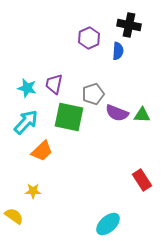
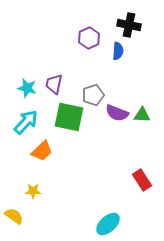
gray pentagon: moved 1 px down
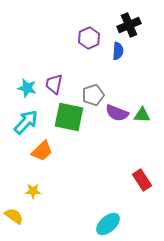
black cross: rotated 35 degrees counterclockwise
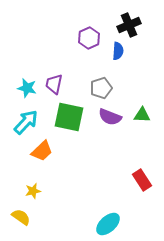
gray pentagon: moved 8 px right, 7 px up
purple semicircle: moved 7 px left, 4 px down
yellow star: rotated 14 degrees counterclockwise
yellow semicircle: moved 7 px right, 1 px down
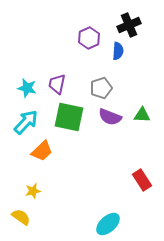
purple trapezoid: moved 3 px right
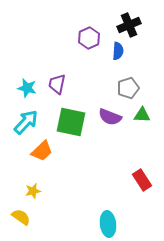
gray pentagon: moved 27 px right
green square: moved 2 px right, 5 px down
cyan ellipse: rotated 55 degrees counterclockwise
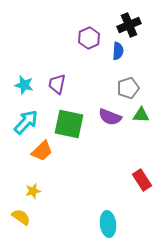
cyan star: moved 3 px left, 3 px up
green triangle: moved 1 px left
green square: moved 2 px left, 2 px down
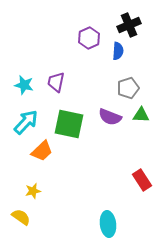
purple trapezoid: moved 1 px left, 2 px up
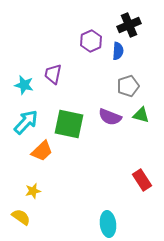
purple hexagon: moved 2 px right, 3 px down
purple trapezoid: moved 3 px left, 8 px up
gray pentagon: moved 2 px up
green triangle: rotated 12 degrees clockwise
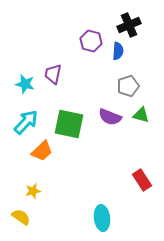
purple hexagon: rotated 20 degrees counterclockwise
cyan star: moved 1 px right, 1 px up
cyan ellipse: moved 6 px left, 6 px up
